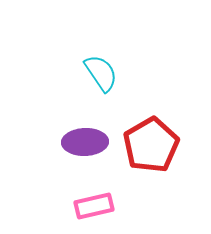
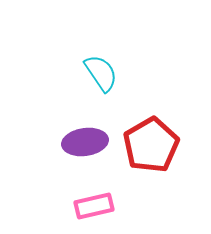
purple ellipse: rotated 6 degrees counterclockwise
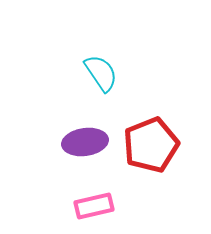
red pentagon: rotated 8 degrees clockwise
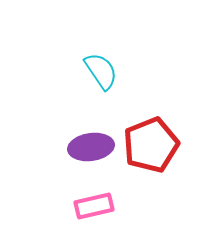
cyan semicircle: moved 2 px up
purple ellipse: moved 6 px right, 5 px down
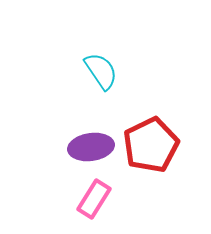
red pentagon: rotated 4 degrees counterclockwise
pink rectangle: moved 7 px up; rotated 45 degrees counterclockwise
